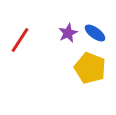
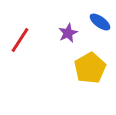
blue ellipse: moved 5 px right, 11 px up
yellow pentagon: rotated 20 degrees clockwise
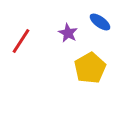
purple star: rotated 18 degrees counterclockwise
red line: moved 1 px right, 1 px down
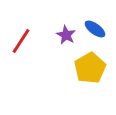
blue ellipse: moved 5 px left, 7 px down
purple star: moved 2 px left, 2 px down
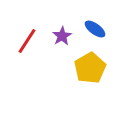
purple star: moved 4 px left, 1 px down; rotated 12 degrees clockwise
red line: moved 6 px right
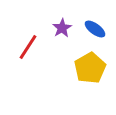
purple star: moved 8 px up
red line: moved 1 px right, 6 px down
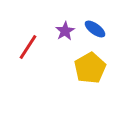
purple star: moved 3 px right, 3 px down
